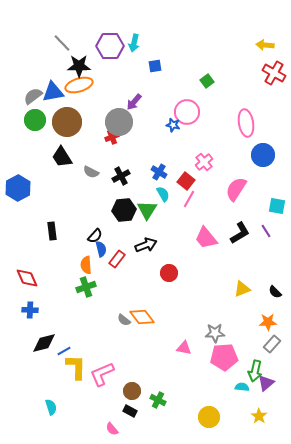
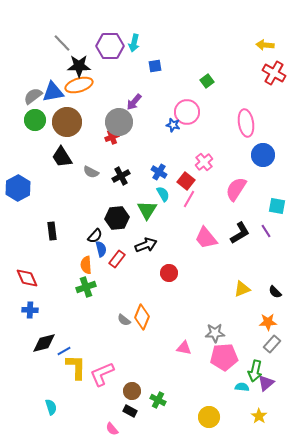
black hexagon at (124, 210): moved 7 px left, 8 px down
orange diamond at (142, 317): rotated 60 degrees clockwise
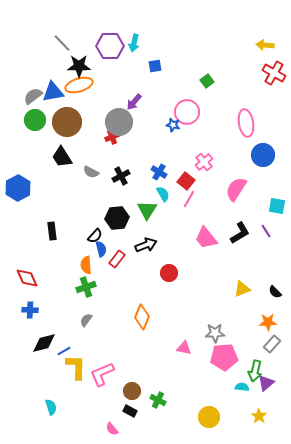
gray semicircle at (124, 320): moved 38 px left; rotated 88 degrees clockwise
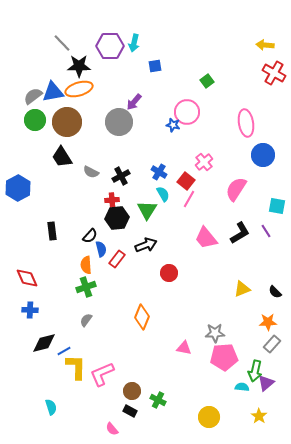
orange ellipse at (79, 85): moved 4 px down
red cross at (112, 137): moved 63 px down; rotated 16 degrees clockwise
black semicircle at (95, 236): moved 5 px left
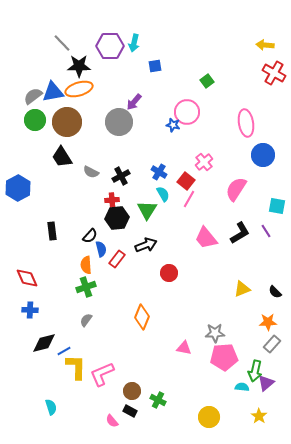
pink semicircle at (112, 429): moved 8 px up
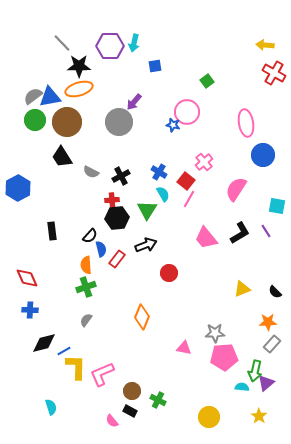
blue triangle at (53, 92): moved 3 px left, 5 px down
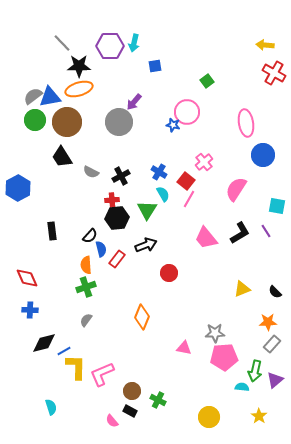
purple triangle at (266, 383): moved 9 px right, 3 px up
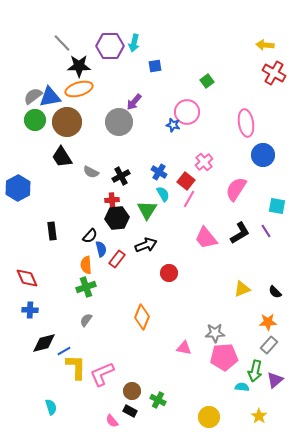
gray rectangle at (272, 344): moved 3 px left, 1 px down
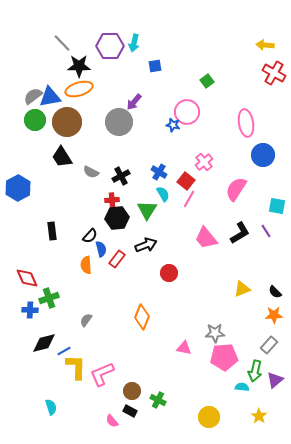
green cross at (86, 287): moved 37 px left, 11 px down
orange star at (268, 322): moved 6 px right, 7 px up
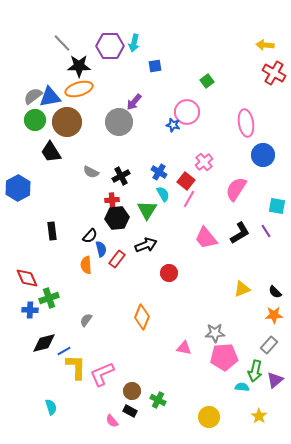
black trapezoid at (62, 157): moved 11 px left, 5 px up
